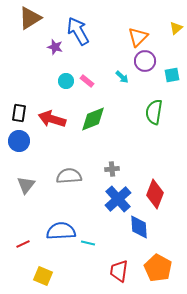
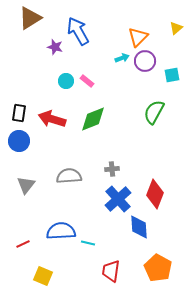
cyan arrow: moved 19 px up; rotated 64 degrees counterclockwise
green semicircle: rotated 20 degrees clockwise
red trapezoid: moved 8 px left
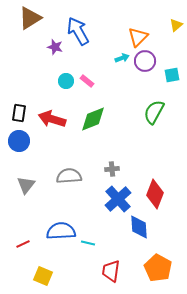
yellow triangle: moved 3 px up
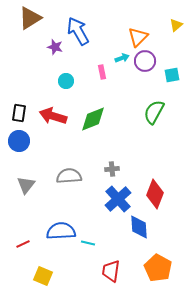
pink rectangle: moved 15 px right, 9 px up; rotated 40 degrees clockwise
red arrow: moved 1 px right, 3 px up
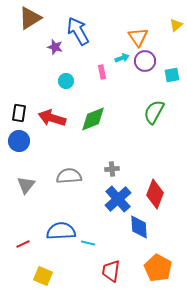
orange triangle: rotated 20 degrees counterclockwise
red arrow: moved 1 px left, 2 px down
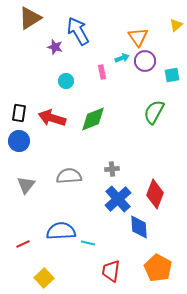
yellow square: moved 1 px right, 2 px down; rotated 24 degrees clockwise
